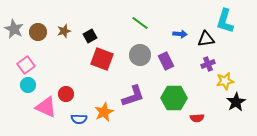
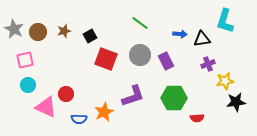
black triangle: moved 4 px left
red square: moved 4 px right
pink square: moved 1 px left, 5 px up; rotated 24 degrees clockwise
black star: rotated 24 degrees clockwise
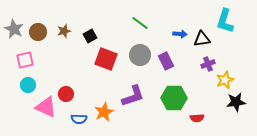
yellow star: moved 1 px up; rotated 12 degrees counterclockwise
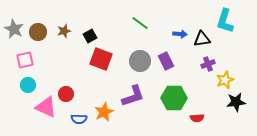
gray circle: moved 6 px down
red square: moved 5 px left
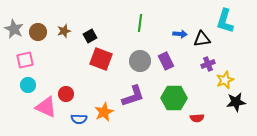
green line: rotated 60 degrees clockwise
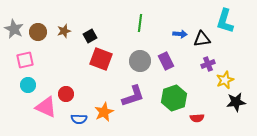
green hexagon: rotated 20 degrees counterclockwise
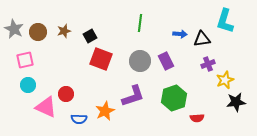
orange star: moved 1 px right, 1 px up
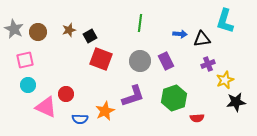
brown star: moved 5 px right, 1 px up
blue semicircle: moved 1 px right
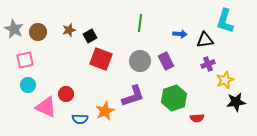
black triangle: moved 3 px right, 1 px down
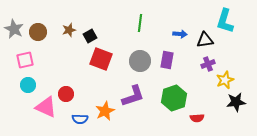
purple rectangle: moved 1 px right, 1 px up; rotated 36 degrees clockwise
